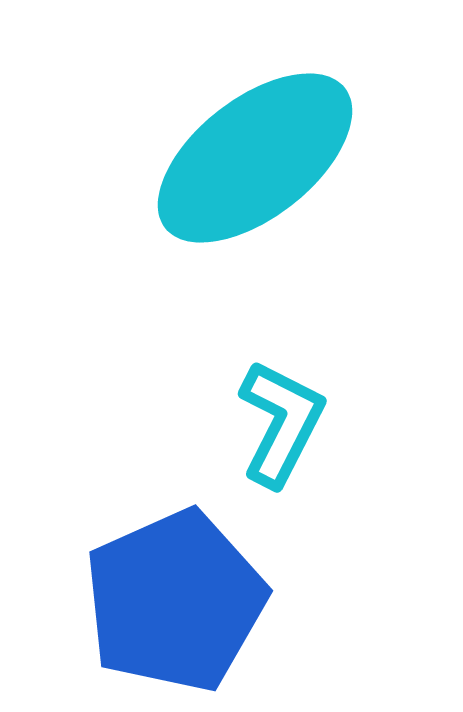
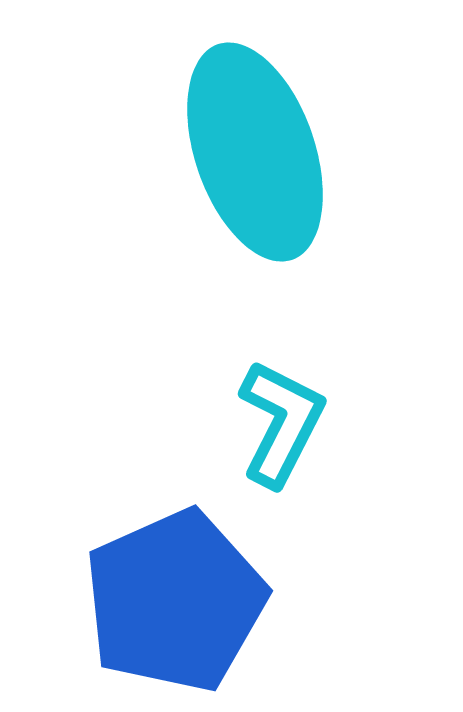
cyan ellipse: moved 6 px up; rotated 71 degrees counterclockwise
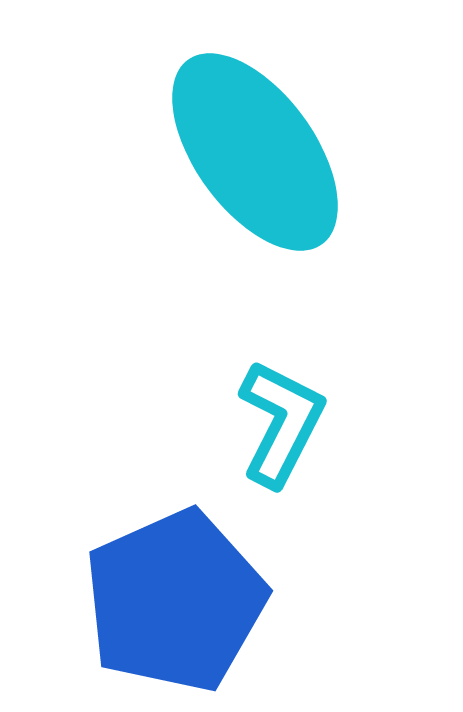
cyan ellipse: rotated 17 degrees counterclockwise
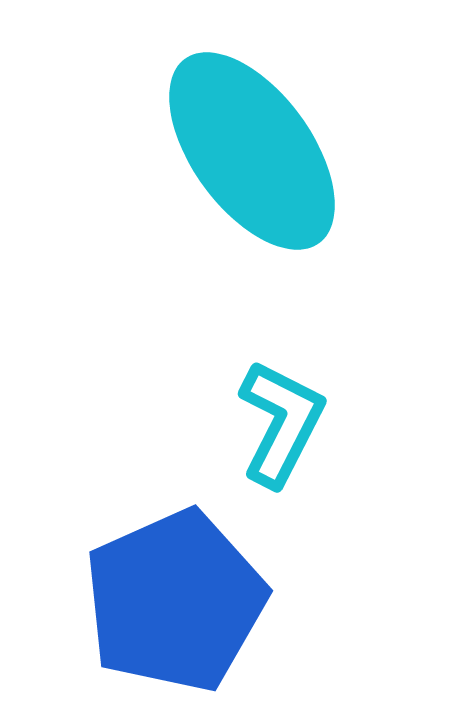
cyan ellipse: moved 3 px left, 1 px up
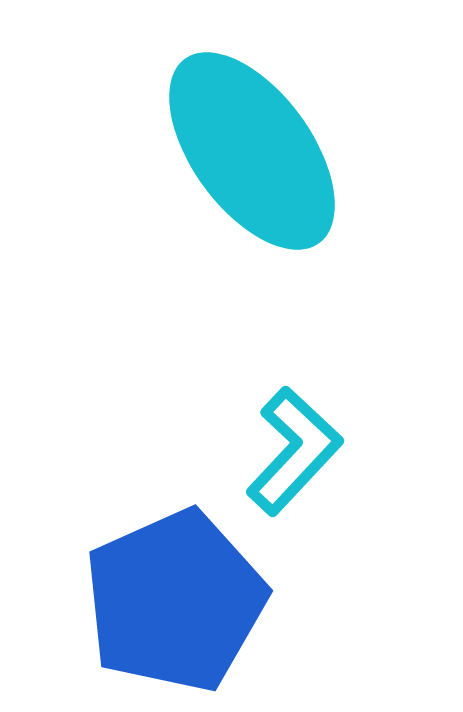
cyan L-shape: moved 13 px right, 28 px down; rotated 16 degrees clockwise
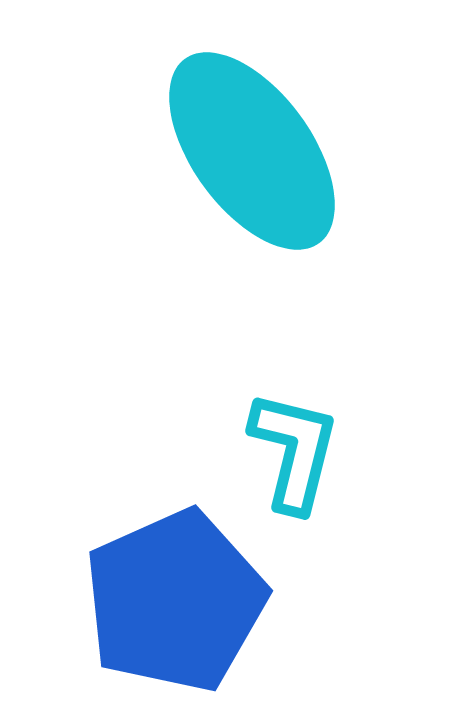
cyan L-shape: rotated 29 degrees counterclockwise
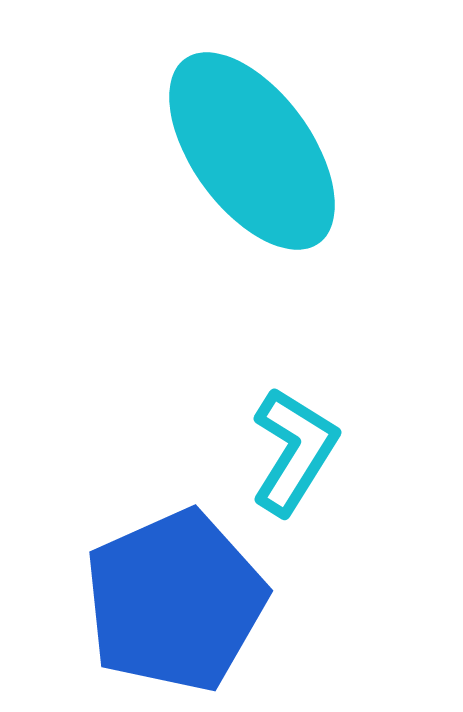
cyan L-shape: rotated 18 degrees clockwise
